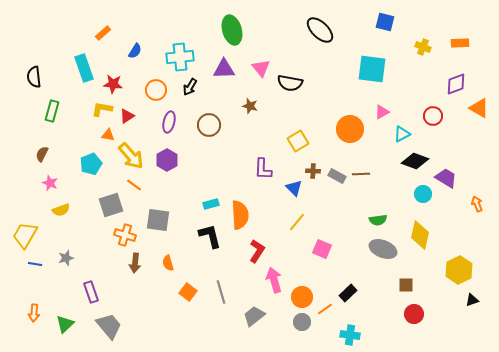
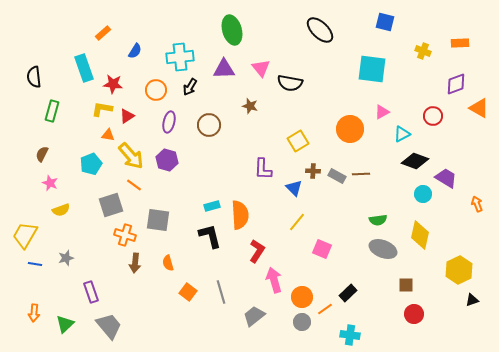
yellow cross at (423, 47): moved 4 px down
purple hexagon at (167, 160): rotated 15 degrees counterclockwise
cyan rectangle at (211, 204): moved 1 px right, 2 px down
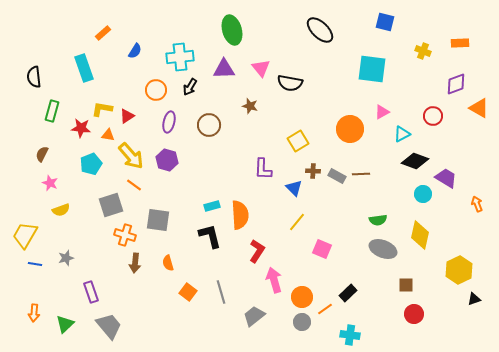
red star at (113, 84): moved 32 px left, 44 px down
black triangle at (472, 300): moved 2 px right, 1 px up
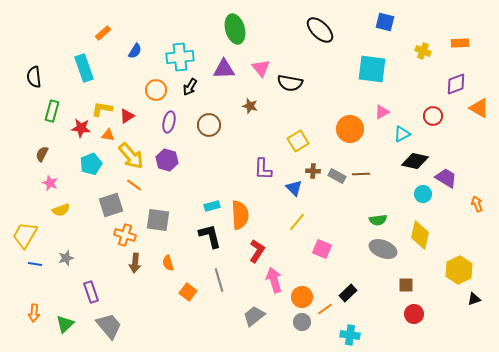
green ellipse at (232, 30): moved 3 px right, 1 px up
black diamond at (415, 161): rotated 8 degrees counterclockwise
gray line at (221, 292): moved 2 px left, 12 px up
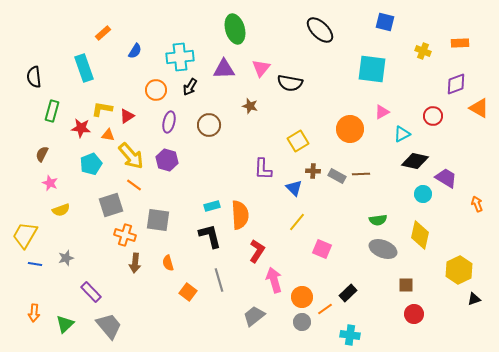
pink triangle at (261, 68): rotated 18 degrees clockwise
purple rectangle at (91, 292): rotated 25 degrees counterclockwise
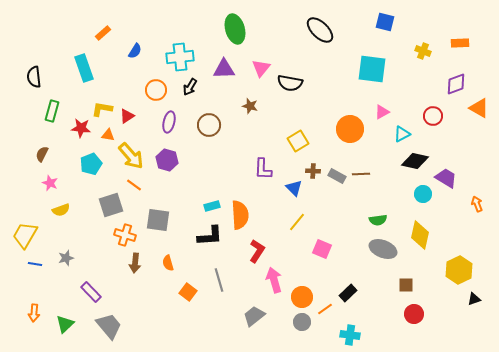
black L-shape at (210, 236): rotated 100 degrees clockwise
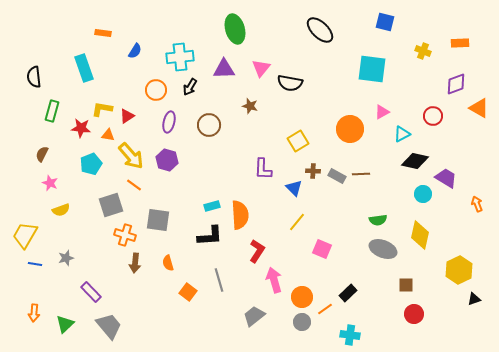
orange rectangle at (103, 33): rotated 49 degrees clockwise
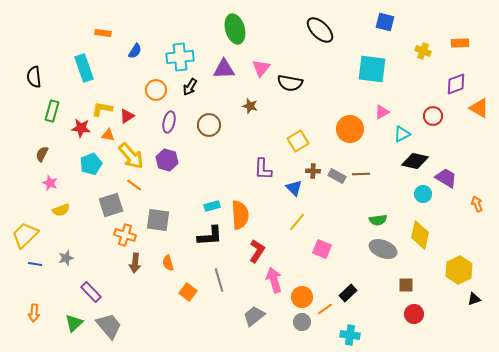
yellow trapezoid at (25, 235): rotated 16 degrees clockwise
green triangle at (65, 324): moved 9 px right, 1 px up
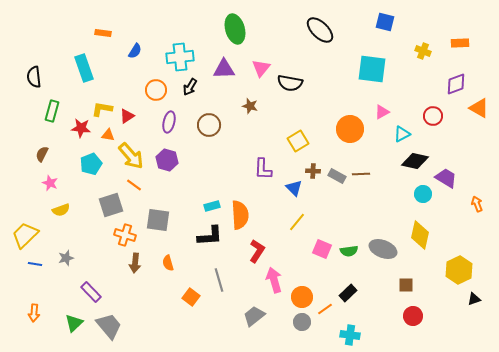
green semicircle at (378, 220): moved 29 px left, 31 px down
orange square at (188, 292): moved 3 px right, 5 px down
red circle at (414, 314): moved 1 px left, 2 px down
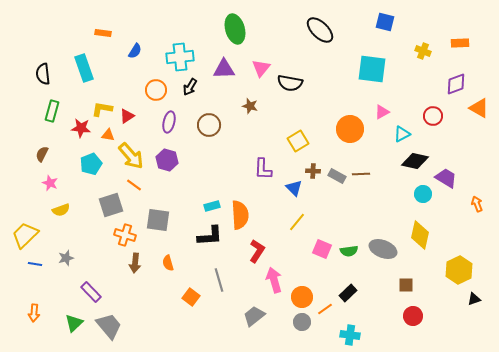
black semicircle at (34, 77): moved 9 px right, 3 px up
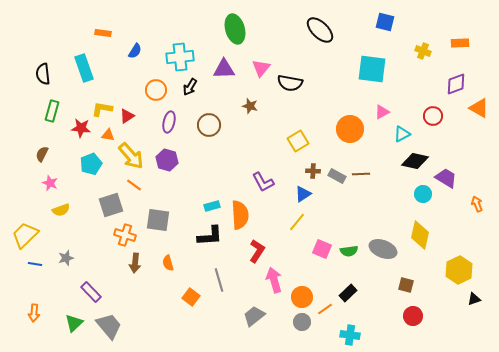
purple L-shape at (263, 169): moved 13 px down; rotated 30 degrees counterclockwise
blue triangle at (294, 188): moved 9 px right, 6 px down; rotated 42 degrees clockwise
brown square at (406, 285): rotated 14 degrees clockwise
